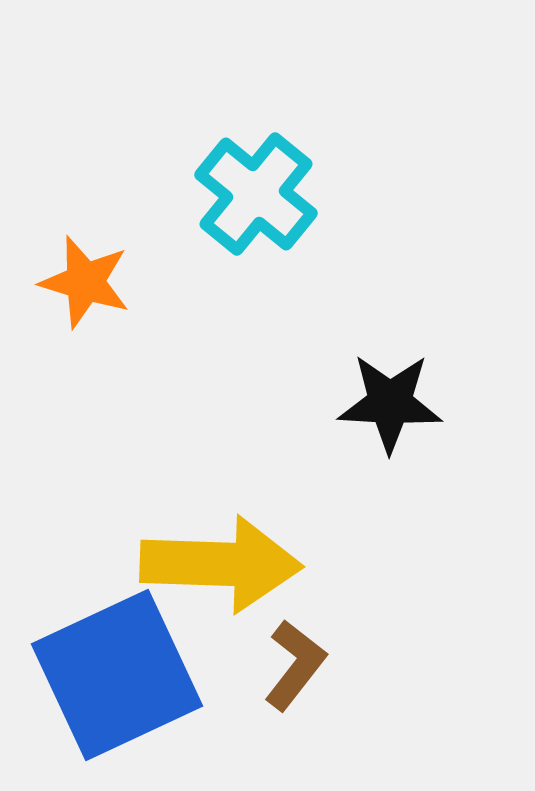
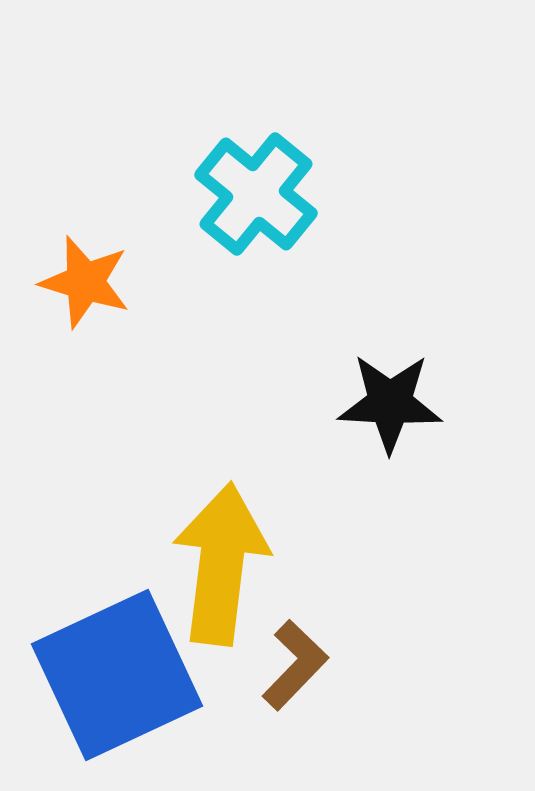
yellow arrow: rotated 85 degrees counterclockwise
brown L-shape: rotated 6 degrees clockwise
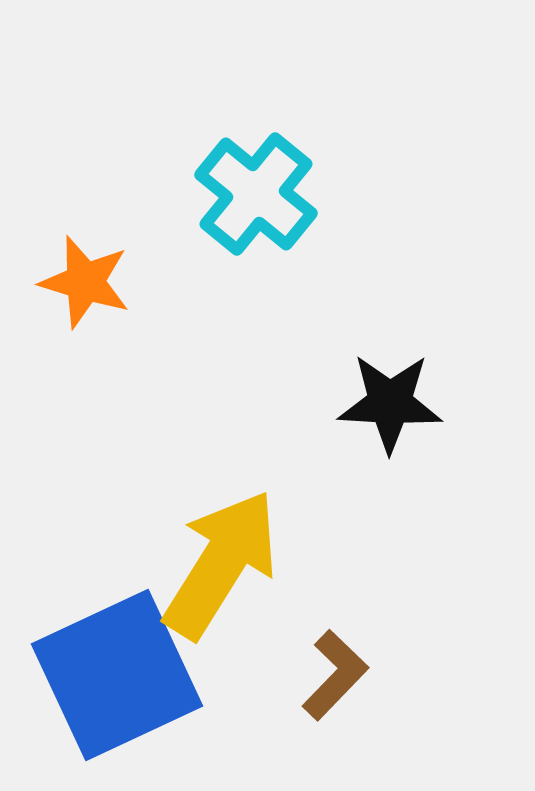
yellow arrow: rotated 25 degrees clockwise
brown L-shape: moved 40 px right, 10 px down
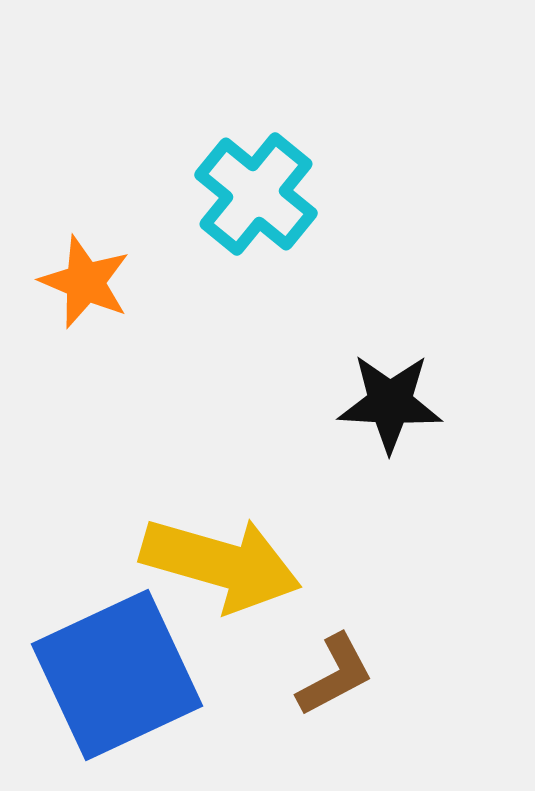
orange star: rotated 6 degrees clockwise
yellow arrow: rotated 74 degrees clockwise
brown L-shape: rotated 18 degrees clockwise
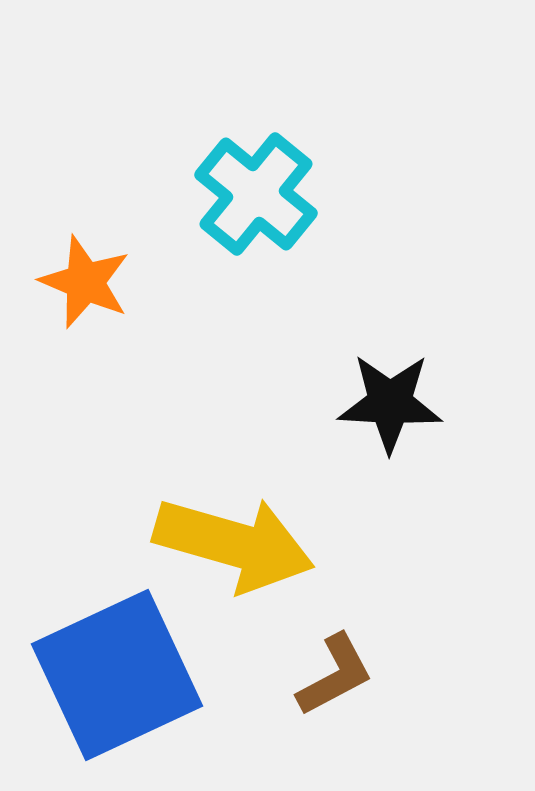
yellow arrow: moved 13 px right, 20 px up
